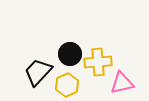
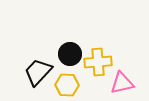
yellow hexagon: rotated 25 degrees clockwise
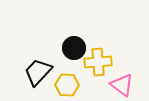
black circle: moved 4 px right, 6 px up
pink triangle: moved 2 px down; rotated 50 degrees clockwise
